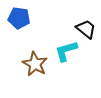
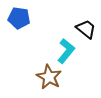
cyan L-shape: rotated 145 degrees clockwise
brown star: moved 14 px right, 13 px down
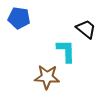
cyan L-shape: rotated 40 degrees counterclockwise
brown star: moved 2 px left; rotated 25 degrees counterclockwise
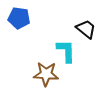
brown star: moved 1 px left, 3 px up
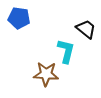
cyan L-shape: rotated 15 degrees clockwise
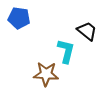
black trapezoid: moved 1 px right, 2 px down
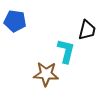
blue pentagon: moved 4 px left, 3 px down
black trapezoid: moved 1 px up; rotated 65 degrees clockwise
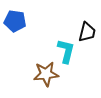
black trapezoid: moved 2 px down
brown star: rotated 10 degrees counterclockwise
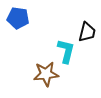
blue pentagon: moved 3 px right, 3 px up
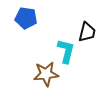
blue pentagon: moved 8 px right
